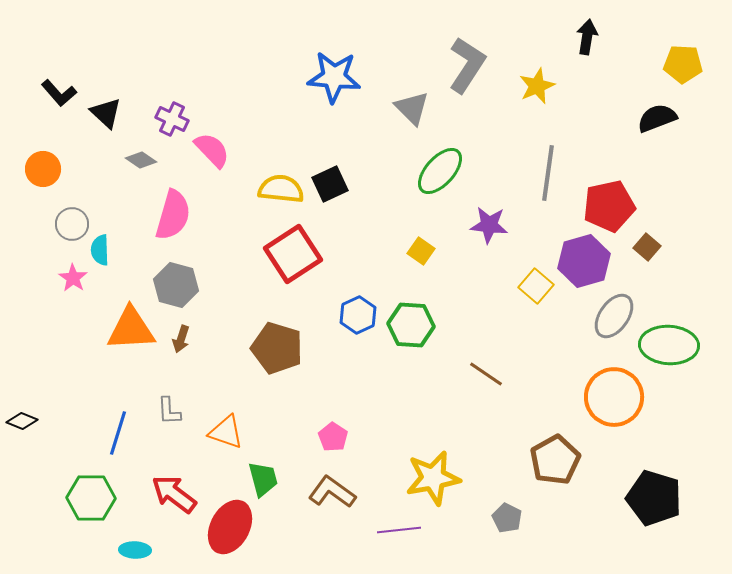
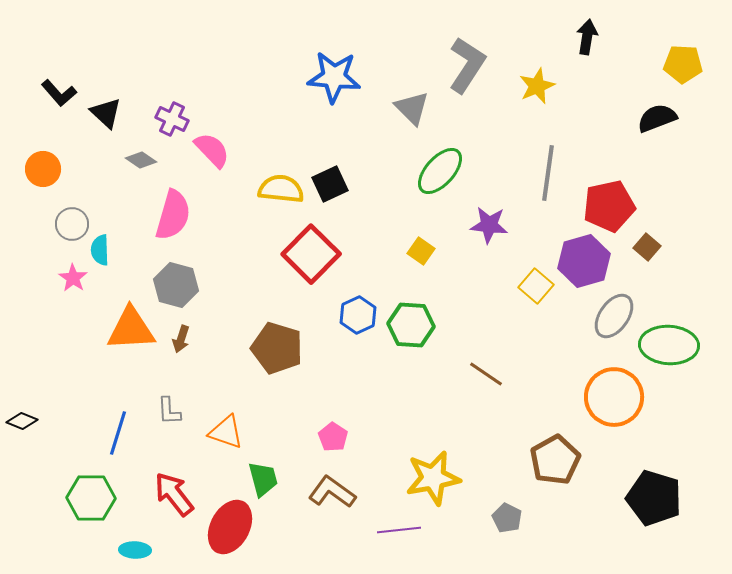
red square at (293, 254): moved 18 px right; rotated 12 degrees counterclockwise
red arrow at (174, 494): rotated 15 degrees clockwise
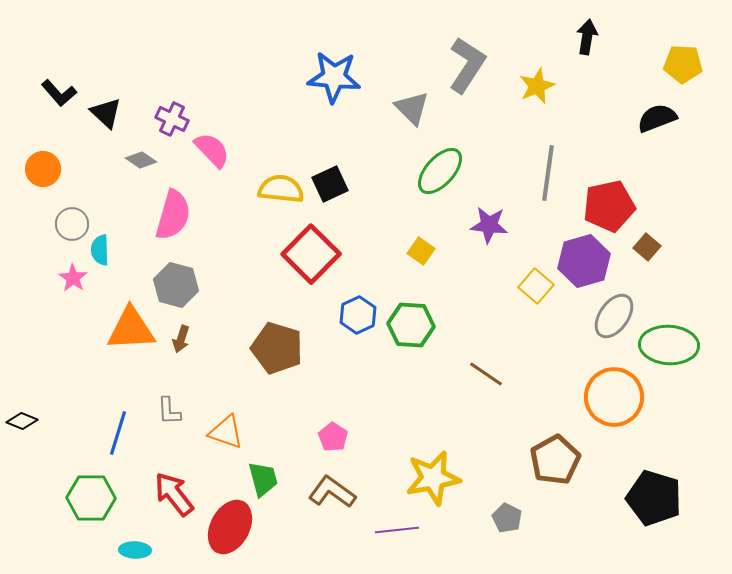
purple line at (399, 530): moved 2 px left
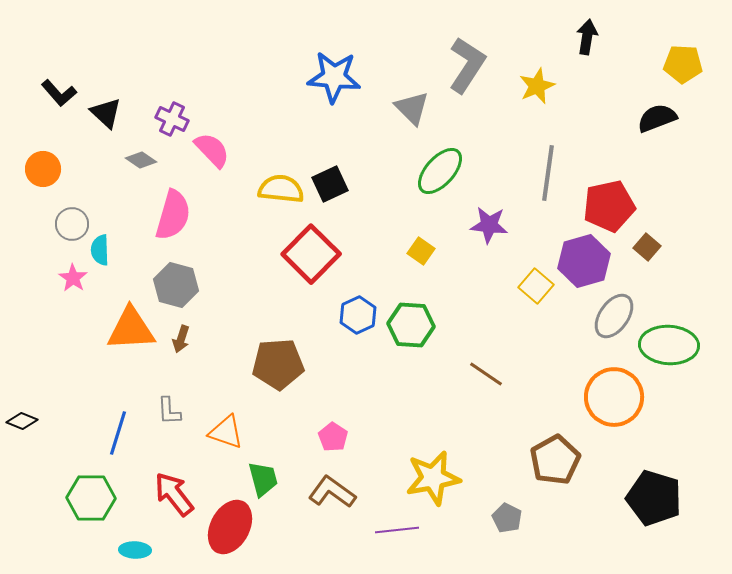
brown pentagon at (277, 348): moved 1 px right, 16 px down; rotated 21 degrees counterclockwise
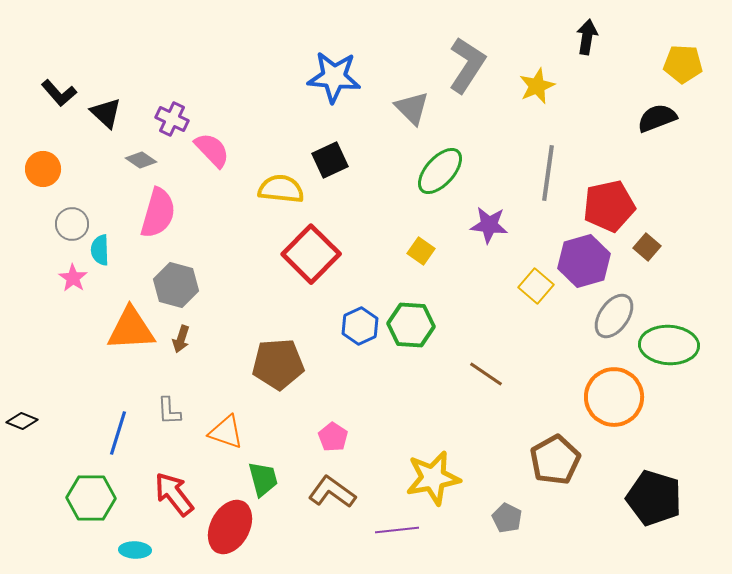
black square at (330, 184): moved 24 px up
pink semicircle at (173, 215): moved 15 px left, 2 px up
blue hexagon at (358, 315): moved 2 px right, 11 px down
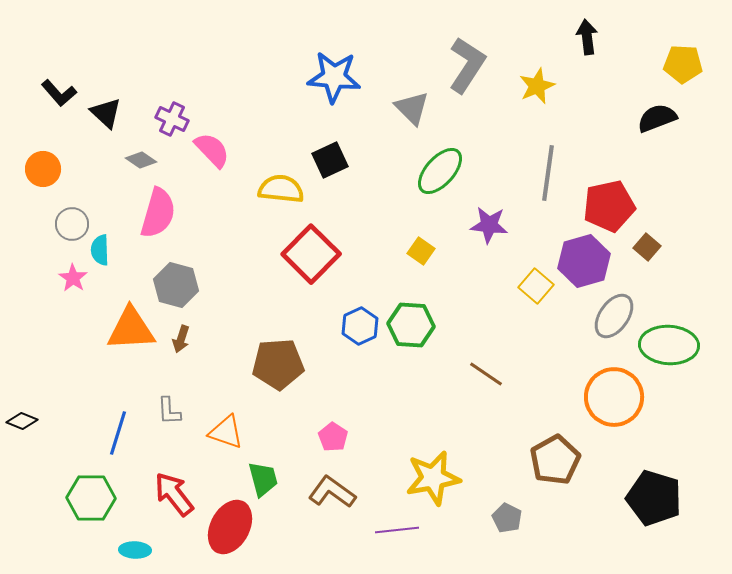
black arrow at (587, 37): rotated 16 degrees counterclockwise
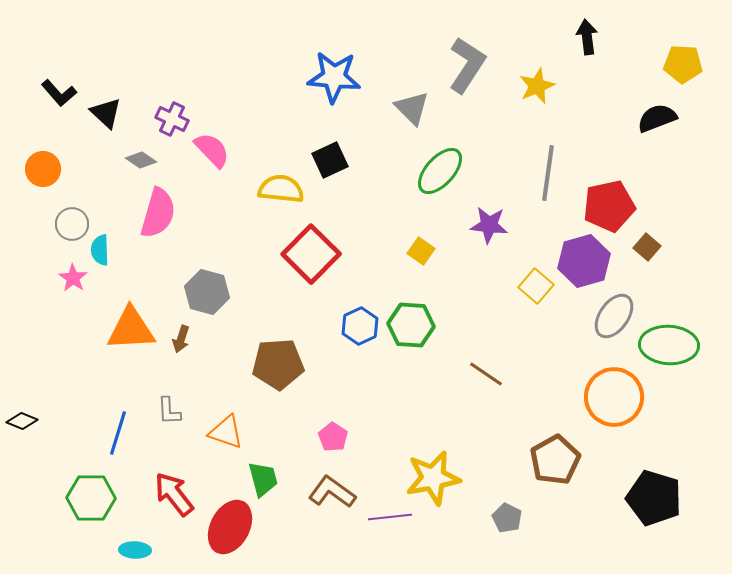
gray hexagon at (176, 285): moved 31 px right, 7 px down
purple line at (397, 530): moved 7 px left, 13 px up
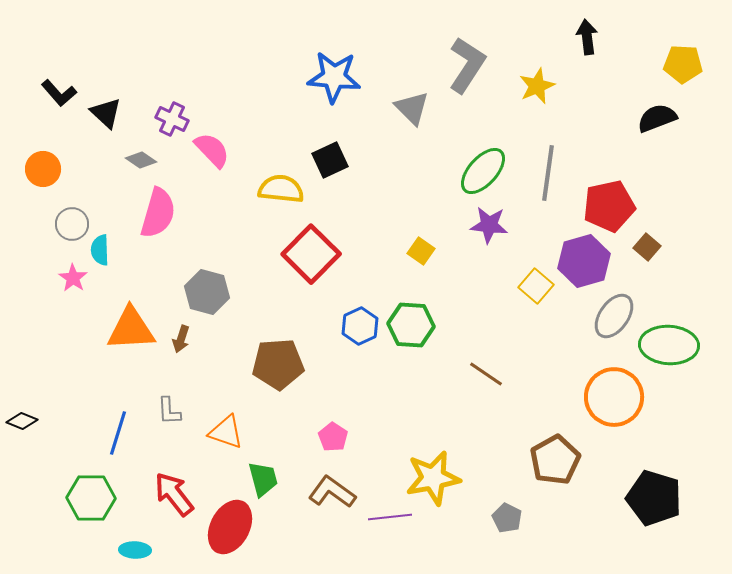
green ellipse at (440, 171): moved 43 px right
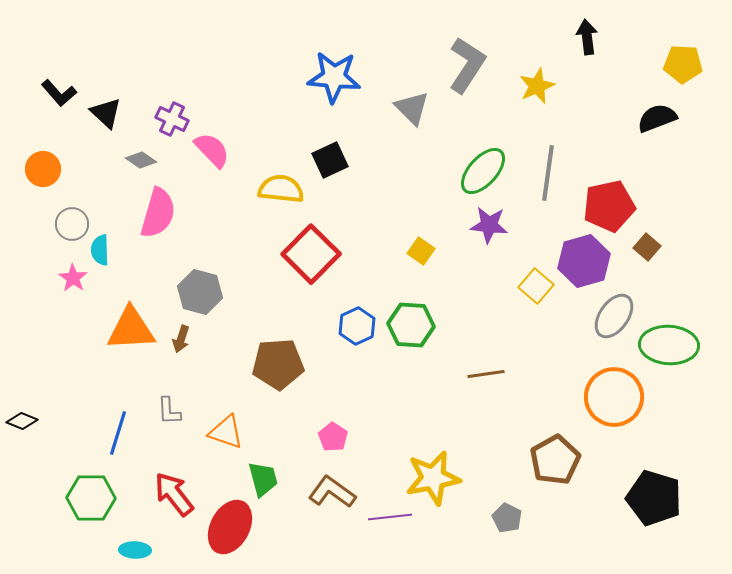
gray hexagon at (207, 292): moved 7 px left
blue hexagon at (360, 326): moved 3 px left
brown line at (486, 374): rotated 42 degrees counterclockwise
